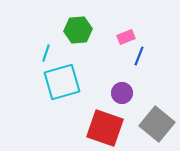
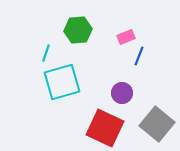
red square: rotated 6 degrees clockwise
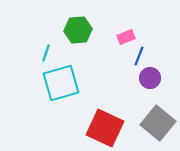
cyan square: moved 1 px left, 1 px down
purple circle: moved 28 px right, 15 px up
gray square: moved 1 px right, 1 px up
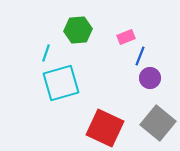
blue line: moved 1 px right
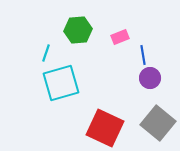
pink rectangle: moved 6 px left
blue line: moved 3 px right, 1 px up; rotated 30 degrees counterclockwise
